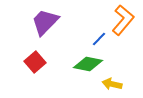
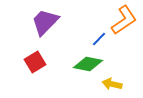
orange L-shape: moved 1 px right; rotated 16 degrees clockwise
red square: rotated 10 degrees clockwise
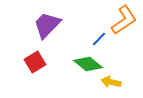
purple trapezoid: moved 2 px right, 3 px down
green diamond: rotated 28 degrees clockwise
yellow arrow: moved 1 px left, 2 px up
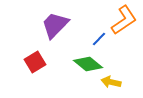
purple trapezoid: moved 8 px right
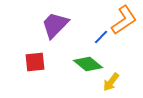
blue line: moved 2 px right, 2 px up
red square: rotated 25 degrees clockwise
yellow arrow: rotated 66 degrees counterclockwise
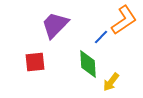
green diamond: rotated 48 degrees clockwise
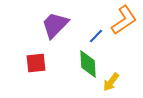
blue line: moved 5 px left, 1 px up
red square: moved 1 px right, 1 px down
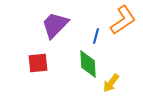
orange L-shape: moved 1 px left
blue line: rotated 28 degrees counterclockwise
red square: moved 2 px right
yellow arrow: moved 1 px down
